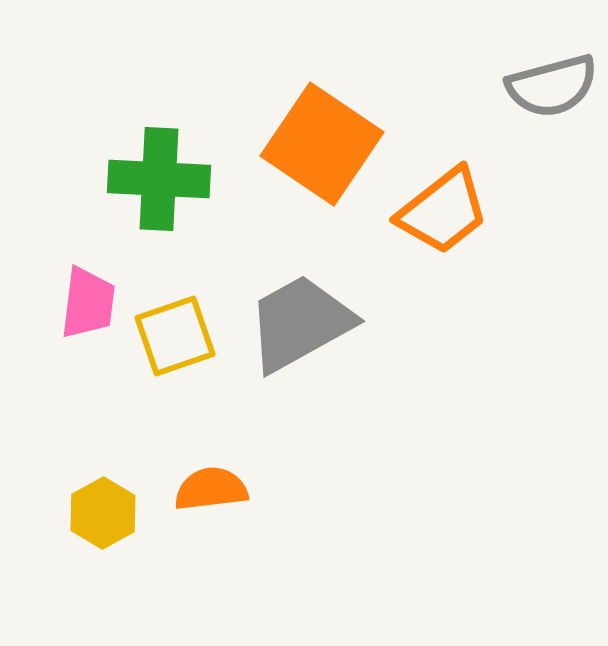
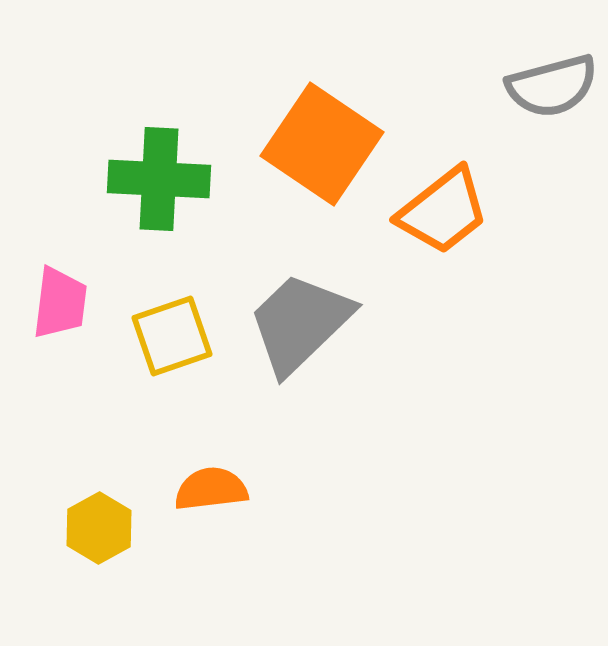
pink trapezoid: moved 28 px left
gray trapezoid: rotated 15 degrees counterclockwise
yellow square: moved 3 px left
yellow hexagon: moved 4 px left, 15 px down
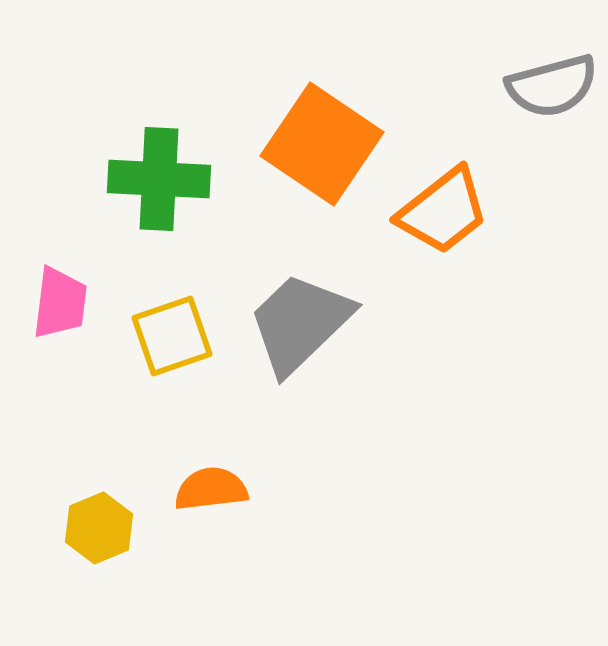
yellow hexagon: rotated 6 degrees clockwise
